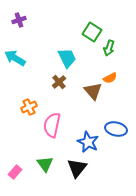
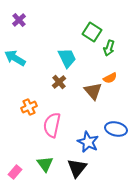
purple cross: rotated 24 degrees counterclockwise
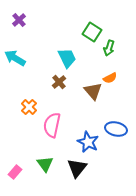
orange cross: rotated 21 degrees counterclockwise
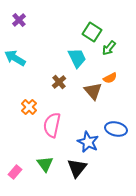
green arrow: rotated 21 degrees clockwise
cyan trapezoid: moved 10 px right
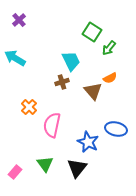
cyan trapezoid: moved 6 px left, 3 px down
brown cross: moved 3 px right; rotated 24 degrees clockwise
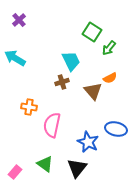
orange cross: rotated 35 degrees counterclockwise
green triangle: rotated 18 degrees counterclockwise
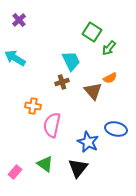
orange cross: moved 4 px right, 1 px up
black triangle: moved 1 px right
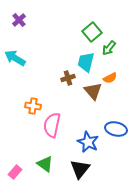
green square: rotated 18 degrees clockwise
cyan trapezoid: moved 15 px right, 1 px down; rotated 140 degrees counterclockwise
brown cross: moved 6 px right, 4 px up
black triangle: moved 2 px right, 1 px down
